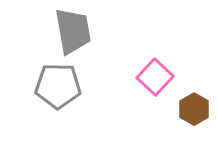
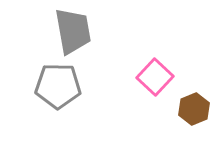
brown hexagon: rotated 8 degrees clockwise
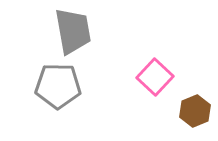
brown hexagon: moved 1 px right, 2 px down
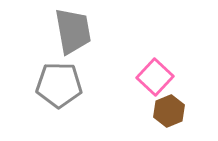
gray pentagon: moved 1 px right, 1 px up
brown hexagon: moved 26 px left
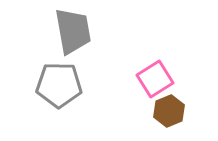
pink square: moved 2 px down; rotated 15 degrees clockwise
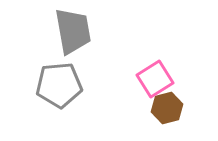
gray pentagon: rotated 6 degrees counterclockwise
brown hexagon: moved 2 px left, 3 px up; rotated 8 degrees clockwise
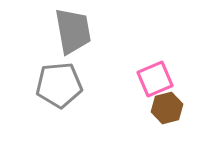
pink square: rotated 9 degrees clockwise
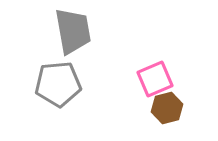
gray pentagon: moved 1 px left, 1 px up
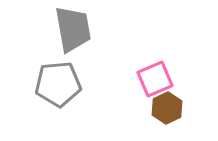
gray trapezoid: moved 2 px up
brown hexagon: rotated 12 degrees counterclockwise
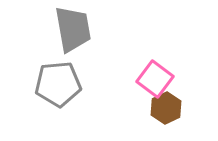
pink square: rotated 30 degrees counterclockwise
brown hexagon: moved 1 px left
